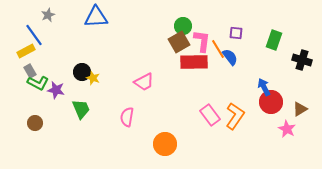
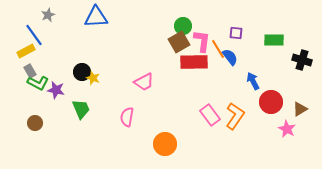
green rectangle: rotated 72 degrees clockwise
blue arrow: moved 11 px left, 6 px up
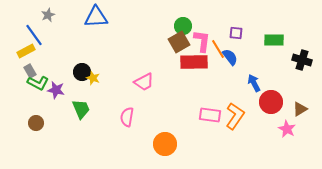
blue arrow: moved 1 px right, 2 px down
pink rectangle: rotated 45 degrees counterclockwise
brown circle: moved 1 px right
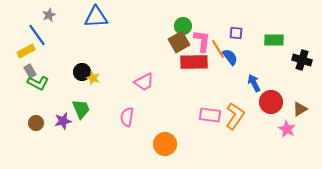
gray star: moved 1 px right
blue line: moved 3 px right
purple star: moved 7 px right, 31 px down; rotated 24 degrees counterclockwise
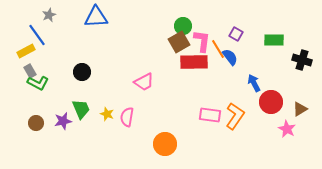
purple square: moved 1 px down; rotated 24 degrees clockwise
yellow star: moved 14 px right, 36 px down
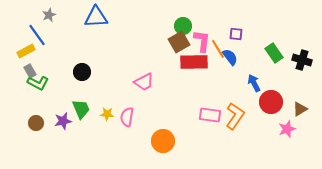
purple square: rotated 24 degrees counterclockwise
green rectangle: moved 13 px down; rotated 54 degrees clockwise
yellow star: rotated 16 degrees counterclockwise
pink star: rotated 24 degrees clockwise
orange circle: moved 2 px left, 3 px up
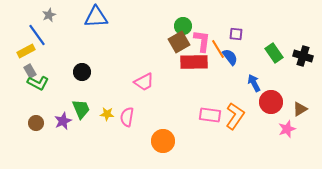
black cross: moved 1 px right, 4 px up
purple star: rotated 12 degrees counterclockwise
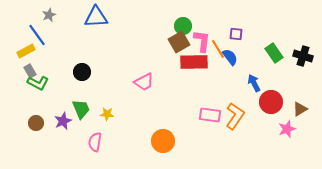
pink semicircle: moved 32 px left, 25 px down
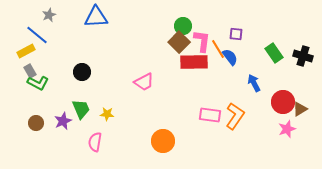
blue line: rotated 15 degrees counterclockwise
brown square: rotated 15 degrees counterclockwise
red circle: moved 12 px right
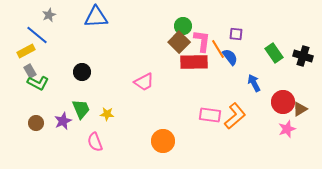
orange L-shape: rotated 16 degrees clockwise
pink semicircle: rotated 30 degrees counterclockwise
